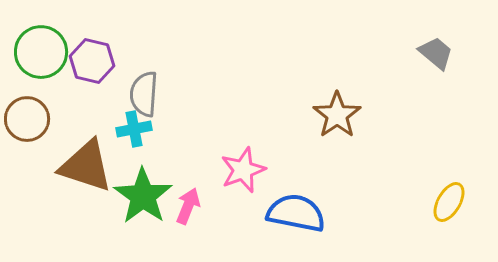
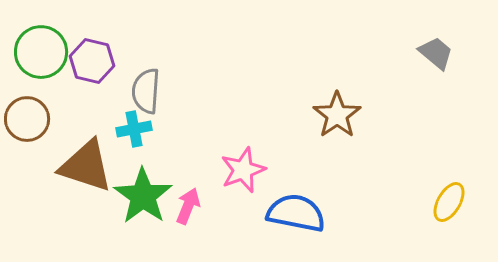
gray semicircle: moved 2 px right, 3 px up
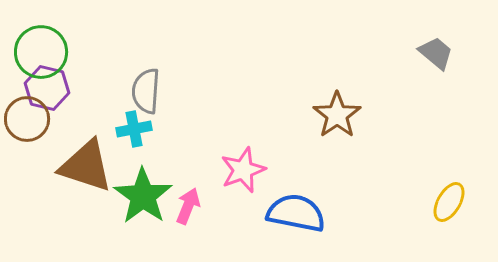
purple hexagon: moved 45 px left, 27 px down
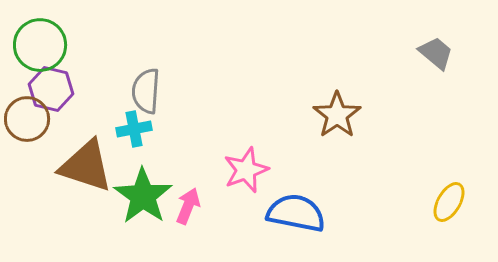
green circle: moved 1 px left, 7 px up
purple hexagon: moved 4 px right, 1 px down
pink star: moved 3 px right
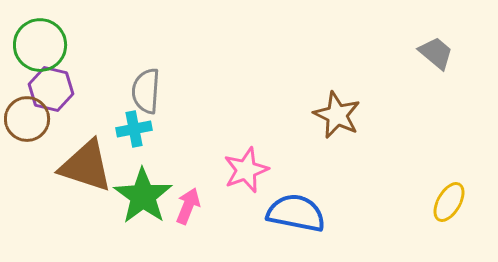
brown star: rotated 12 degrees counterclockwise
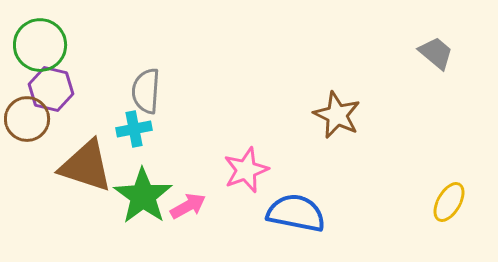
pink arrow: rotated 39 degrees clockwise
